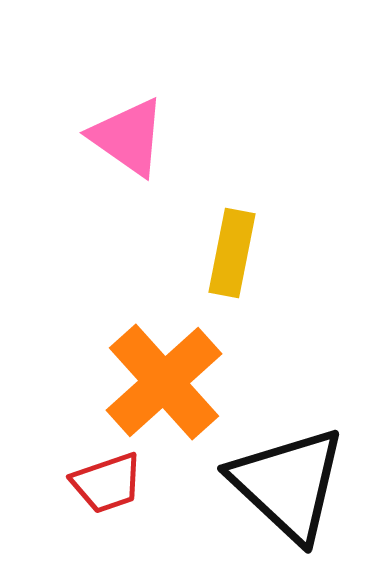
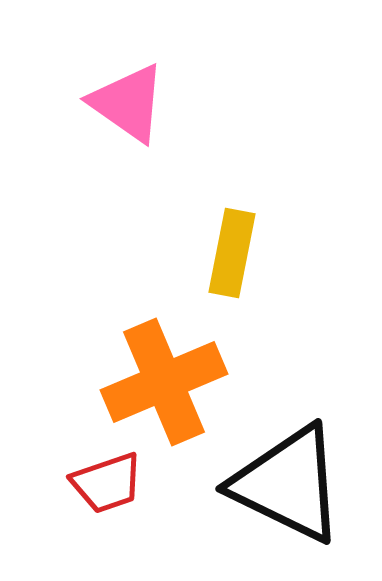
pink triangle: moved 34 px up
orange cross: rotated 19 degrees clockwise
black triangle: rotated 17 degrees counterclockwise
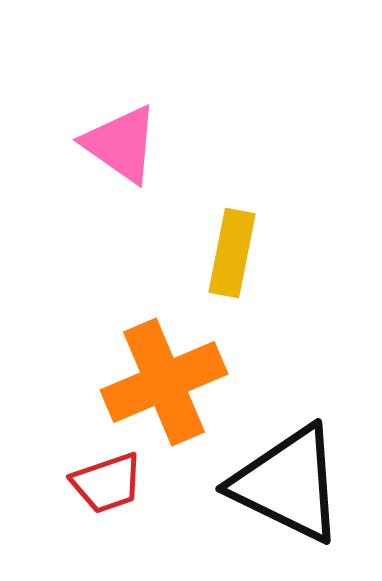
pink triangle: moved 7 px left, 41 px down
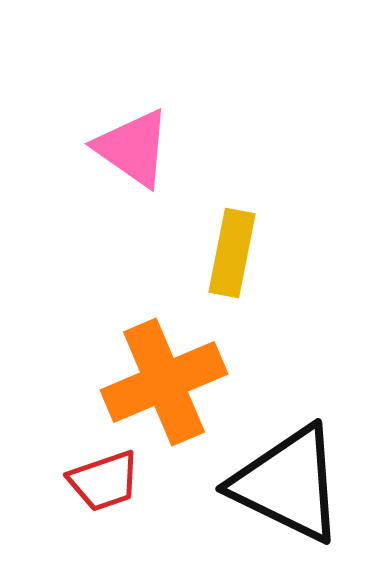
pink triangle: moved 12 px right, 4 px down
red trapezoid: moved 3 px left, 2 px up
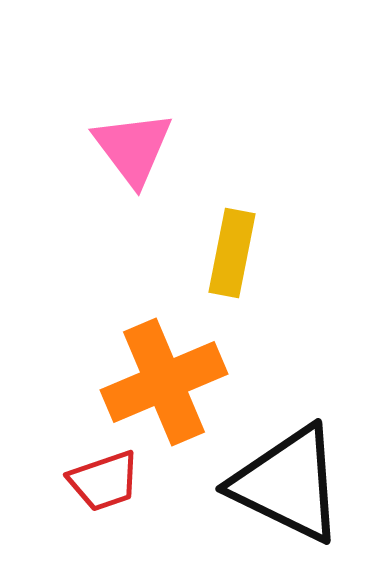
pink triangle: rotated 18 degrees clockwise
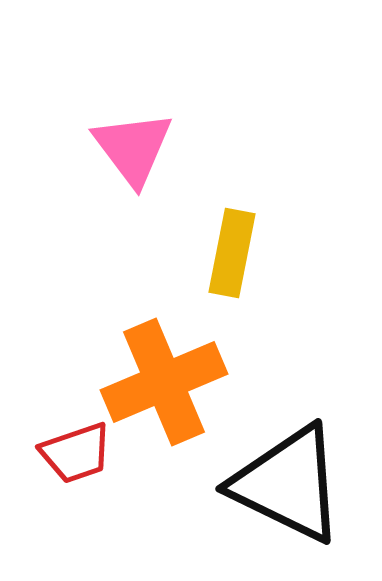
red trapezoid: moved 28 px left, 28 px up
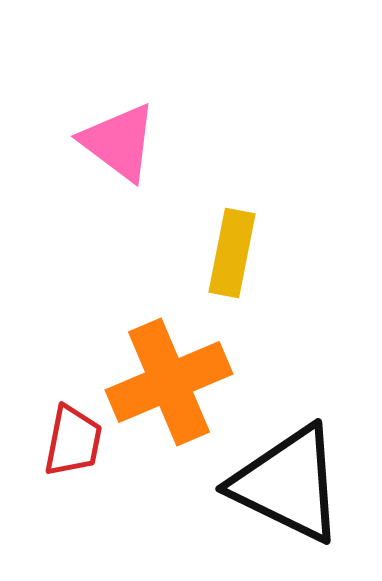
pink triangle: moved 14 px left, 6 px up; rotated 16 degrees counterclockwise
orange cross: moved 5 px right
red trapezoid: moved 3 px left, 12 px up; rotated 60 degrees counterclockwise
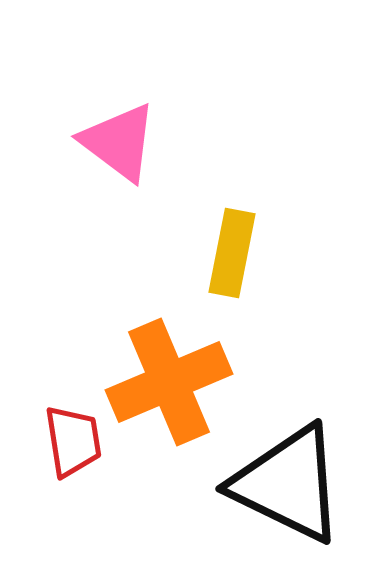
red trapezoid: rotated 20 degrees counterclockwise
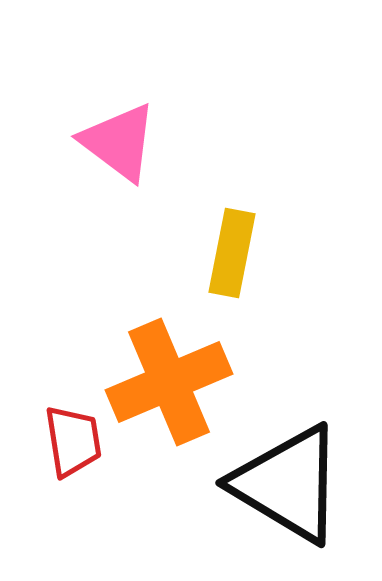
black triangle: rotated 5 degrees clockwise
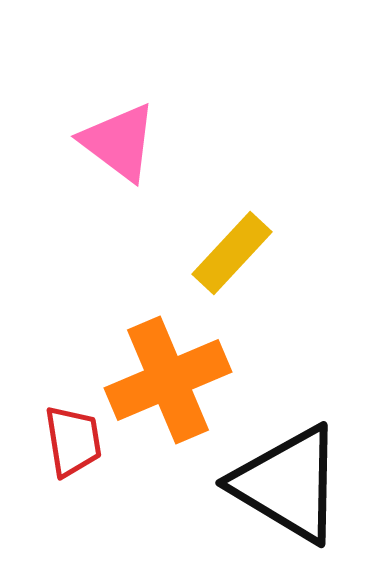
yellow rectangle: rotated 32 degrees clockwise
orange cross: moved 1 px left, 2 px up
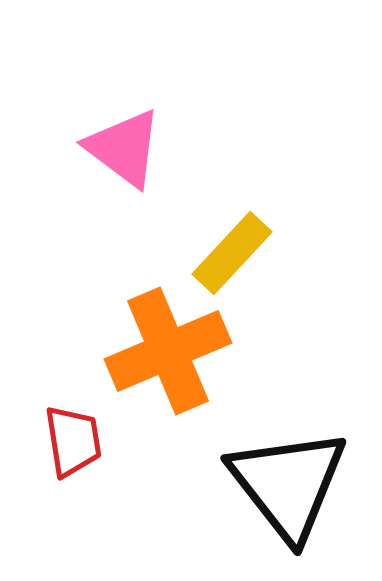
pink triangle: moved 5 px right, 6 px down
orange cross: moved 29 px up
black triangle: rotated 21 degrees clockwise
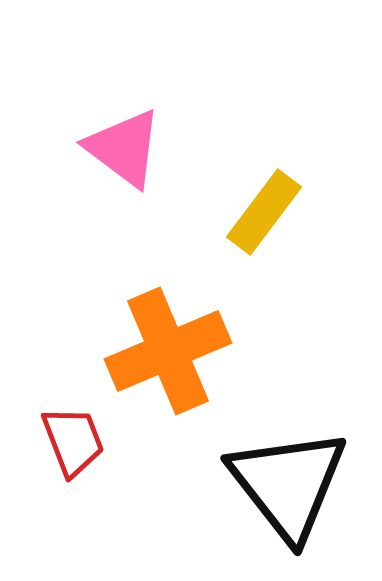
yellow rectangle: moved 32 px right, 41 px up; rotated 6 degrees counterclockwise
red trapezoid: rotated 12 degrees counterclockwise
